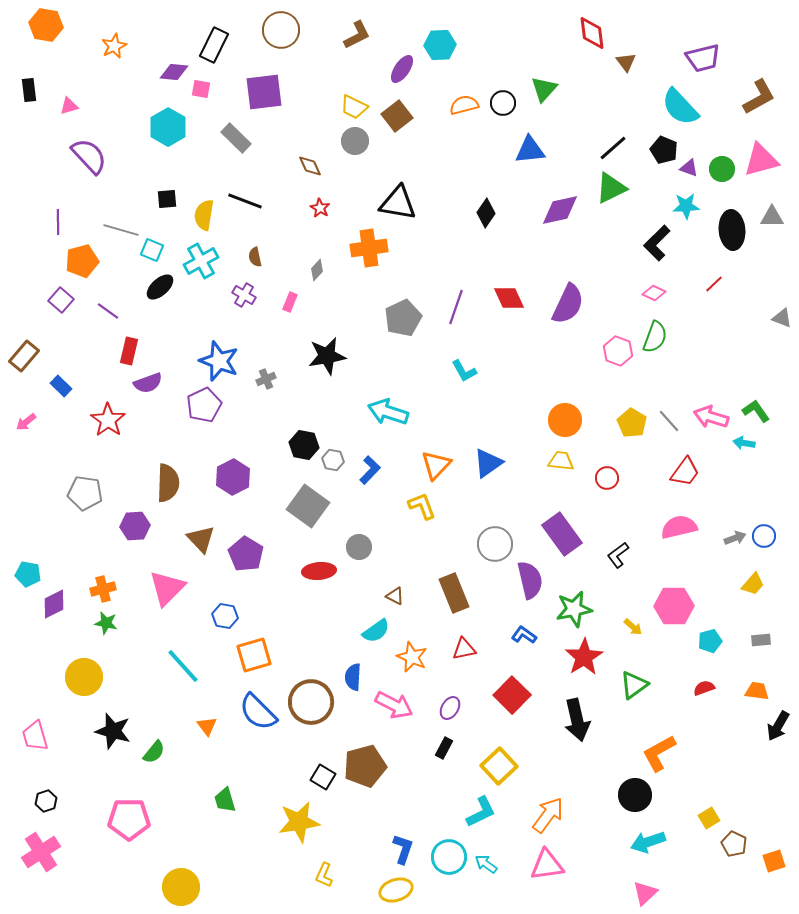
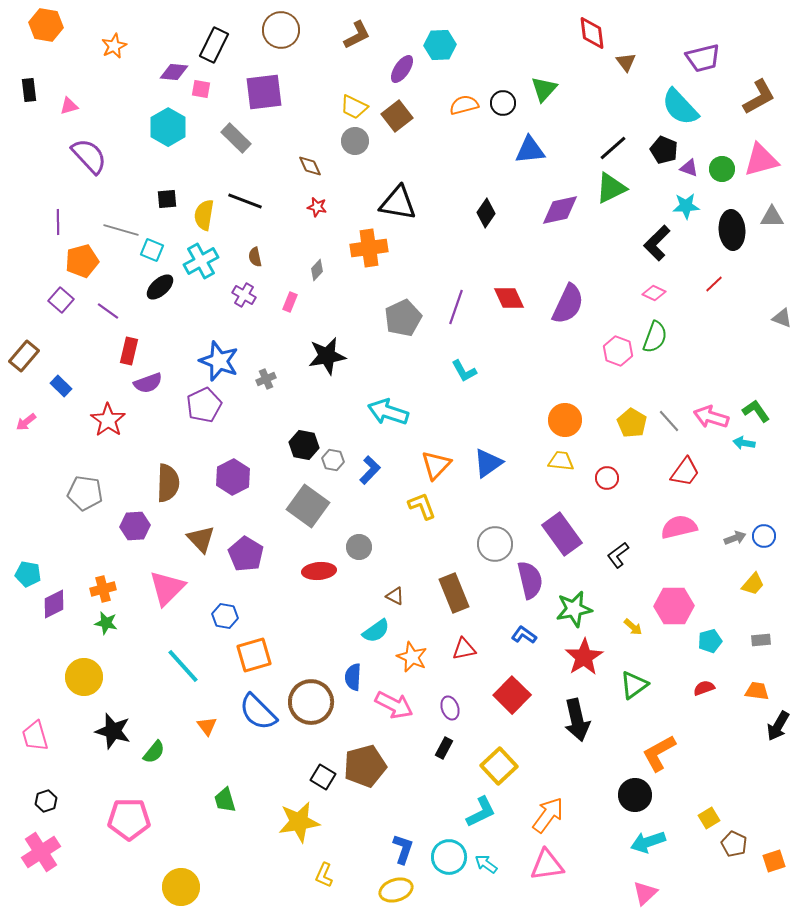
red star at (320, 208): moved 3 px left, 1 px up; rotated 18 degrees counterclockwise
purple ellipse at (450, 708): rotated 50 degrees counterclockwise
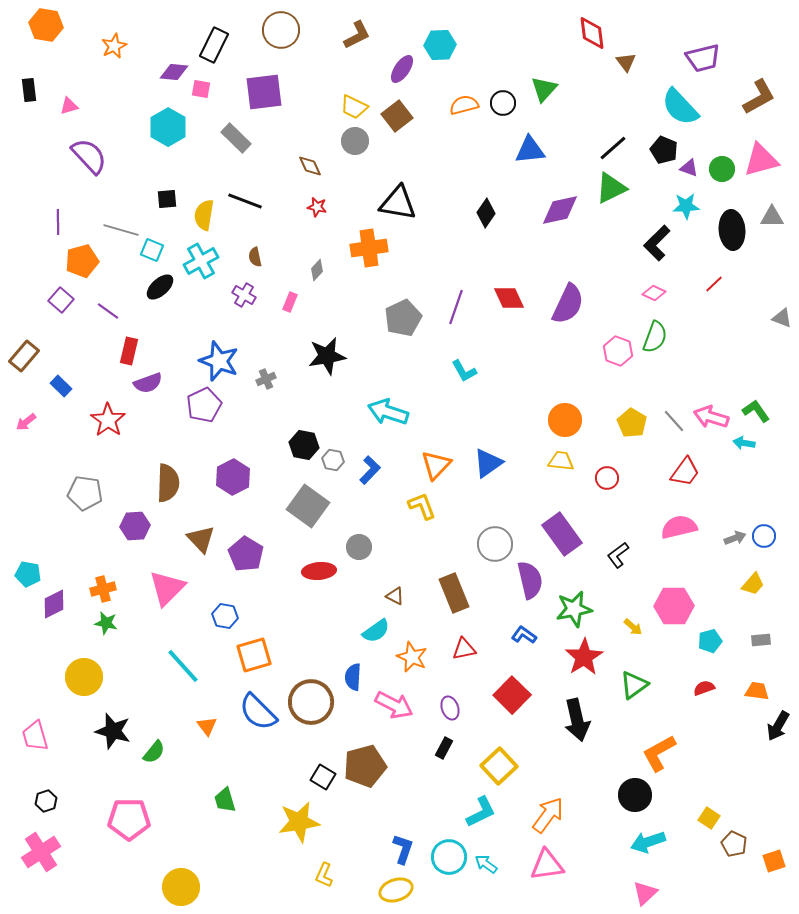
gray line at (669, 421): moved 5 px right
yellow square at (709, 818): rotated 25 degrees counterclockwise
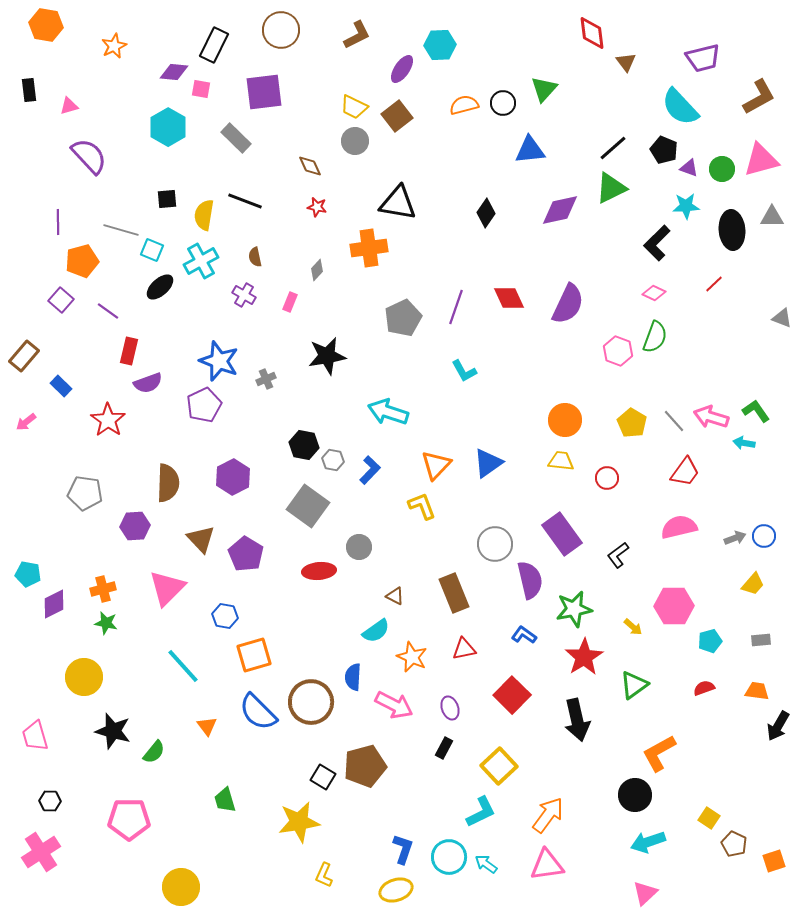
black hexagon at (46, 801): moved 4 px right; rotated 20 degrees clockwise
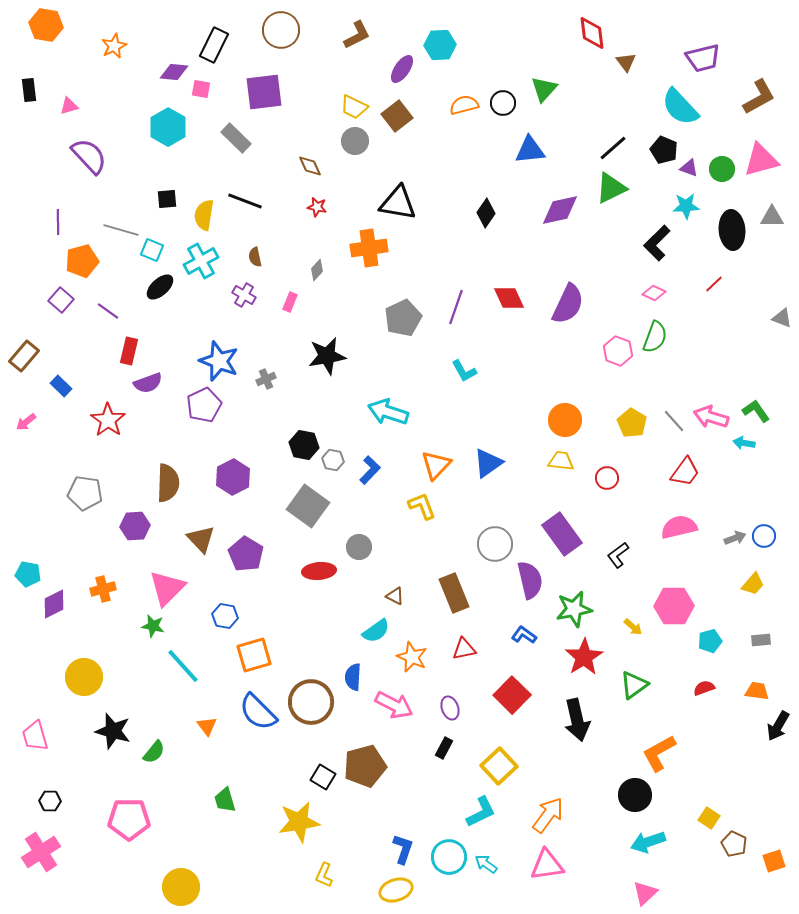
green star at (106, 623): moved 47 px right, 3 px down
